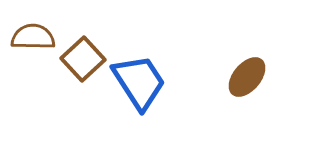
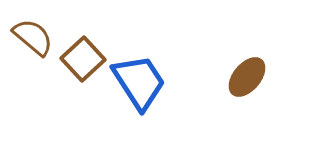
brown semicircle: rotated 39 degrees clockwise
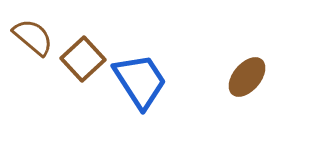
blue trapezoid: moved 1 px right, 1 px up
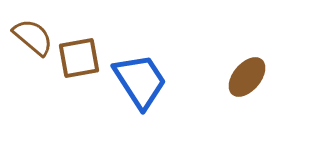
brown square: moved 4 px left, 1 px up; rotated 33 degrees clockwise
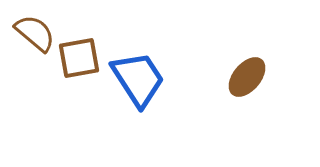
brown semicircle: moved 2 px right, 4 px up
blue trapezoid: moved 2 px left, 2 px up
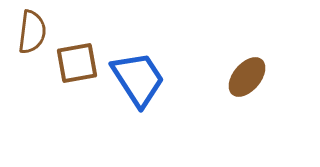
brown semicircle: moved 3 px left, 1 px up; rotated 57 degrees clockwise
brown square: moved 2 px left, 5 px down
